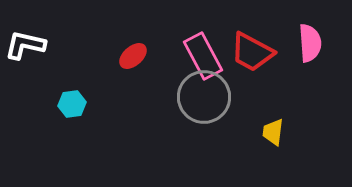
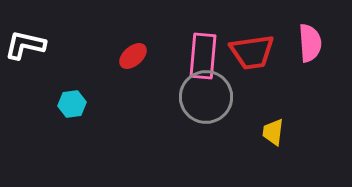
red trapezoid: rotated 36 degrees counterclockwise
pink rectangle: rotated 33 degrees clockwise
gray circle: moved 2 px right
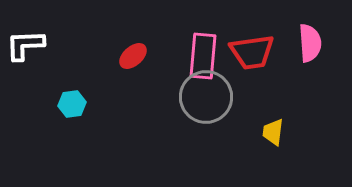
white L-shape: rotated 15 degrees counterclockwise
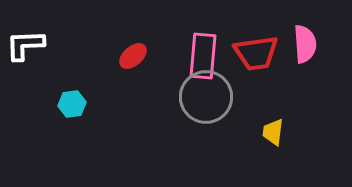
pink semicircle: moved 5 px left, 1 px down
red trapezoid: moved 4 px right, 1 px down
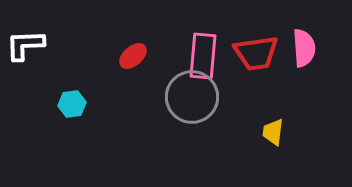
pink semicircle: moved 1 px left, 4 px down
gray circle: moved 14 px left
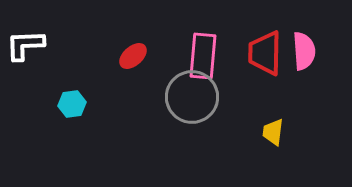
pink semicircle: moved 3 px down
red trapezoid: moved 9 px right; rotated 99 degrees clockwise
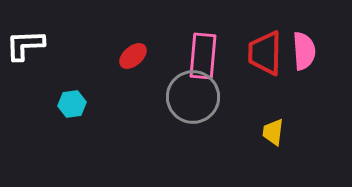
gray circle: moved 1 px right
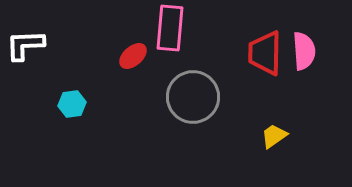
pink rectangle: moved 33 px left, 28 px up
yellow trapezoid: moved 1 px right, 4 px down; rotated 48 degrees clockwise
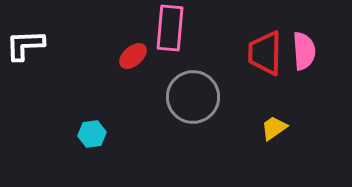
cyan hexagon: moved 20 px right, 30 px down
yellow trapezoid: moved 8 px up
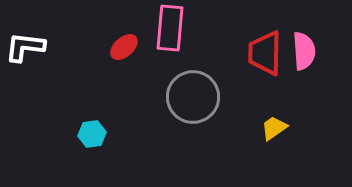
white L-shape: moved 2 px down; rotated 9 degrees clockwise
red ellipse: moved 9 px left, 9 px up
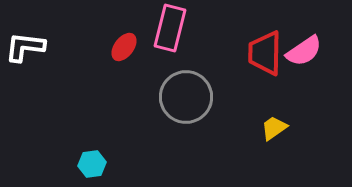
pink rectangle: rotated 9 degrees clockwise
red ellipse: rotated 12 degrees counterclockwise
pink semicircle: rotated 60 degrees clockwise
gray circle: moved 7 px left
cyan hexagon: moved 30 px down
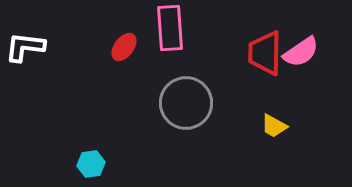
pink rectangle: rotated 18 degrees counterclockwise
pink semicircle: moved 3 px left, 1 px down
gray circle: moved 6 px down
yellow trapezoid: moved 2 px up; rotated 116 degrees counterclockwise
cyan hexagon: moved 1 px left
